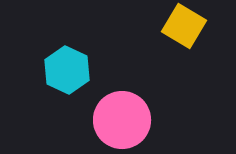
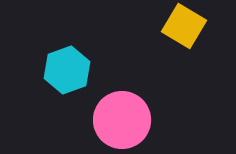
cyan hexagon: rotated 15 degrees clockwise
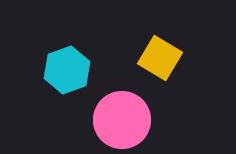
yellow square: moved 24 px left, 32 px down
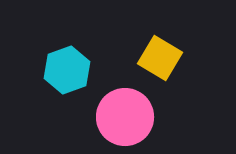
pink circle: moved 3 px right, 3 px up
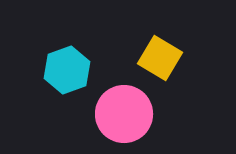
pink circle: moved 1 px left, 3 px up
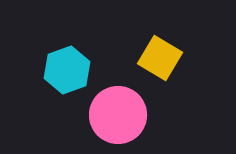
pink circle: moved 6 px left, 1 px down
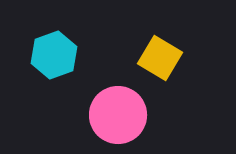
cyan hexagon: moved 13 px left, 15 px up
